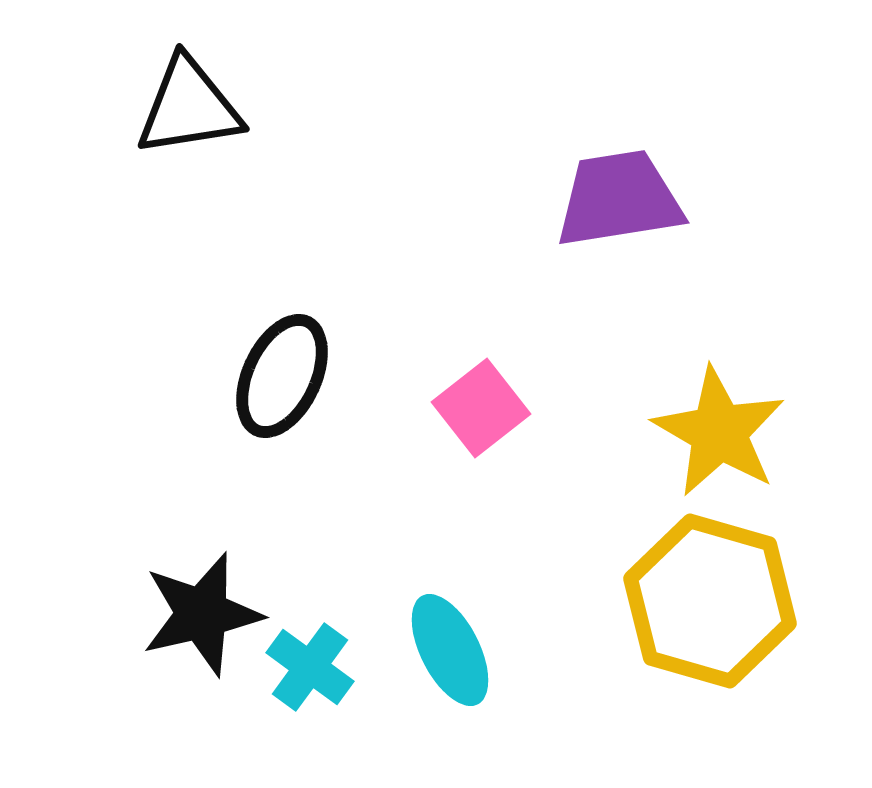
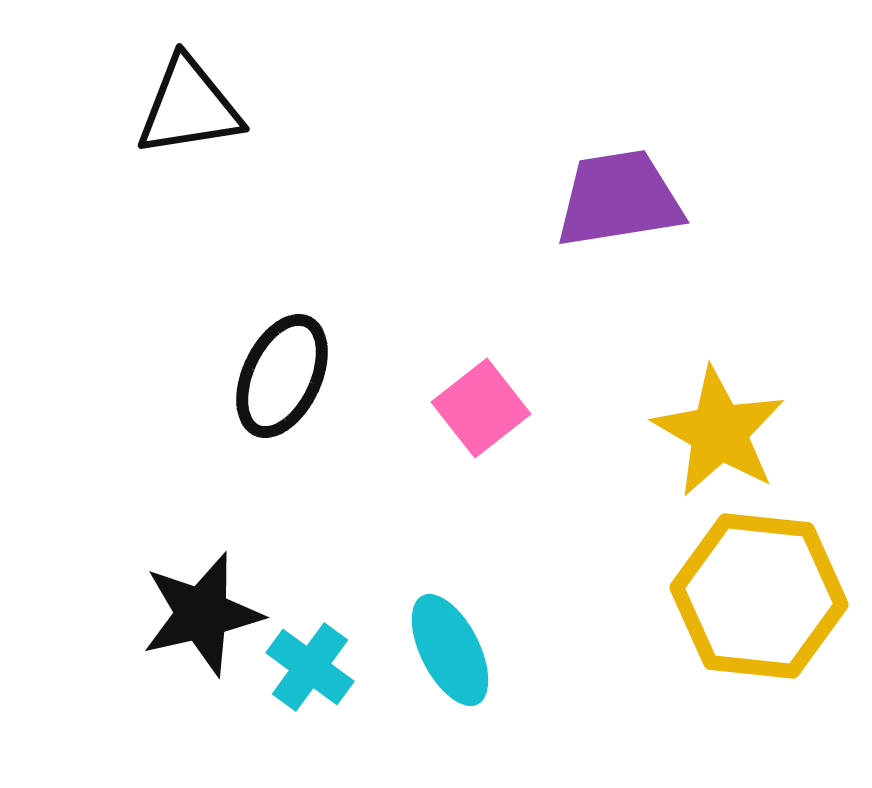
yellow hexagon: moved 49 px right, 5 px up; rotated 10 degrees counterclockwise
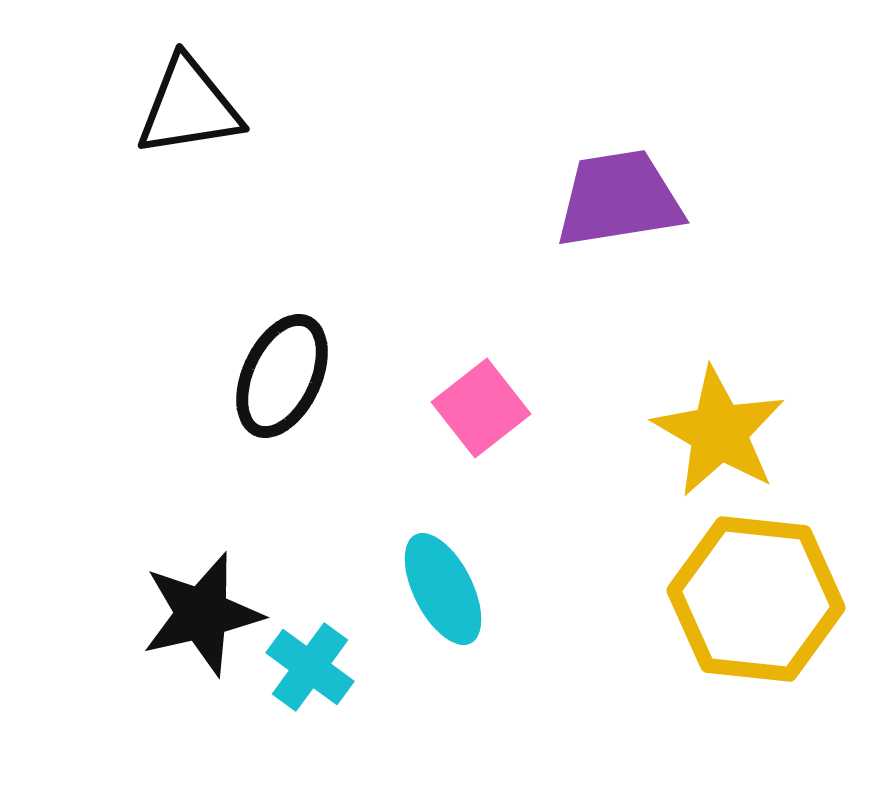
yellow hexagon: moved 3 px left, 3 px down
cyan ellipse: moved 7 px left, 61 px up
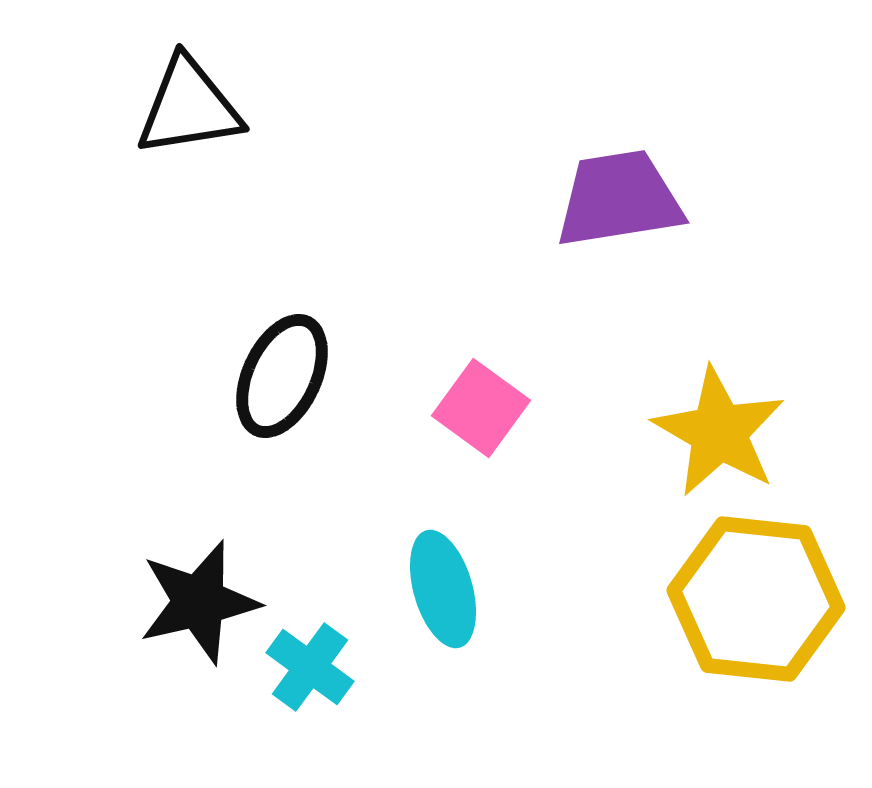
pink square: rotated 16 degrees counterclockwise
cyan ellipse: rotated 11 degrees clockwise
black star: moved 3 px left, 12 px up
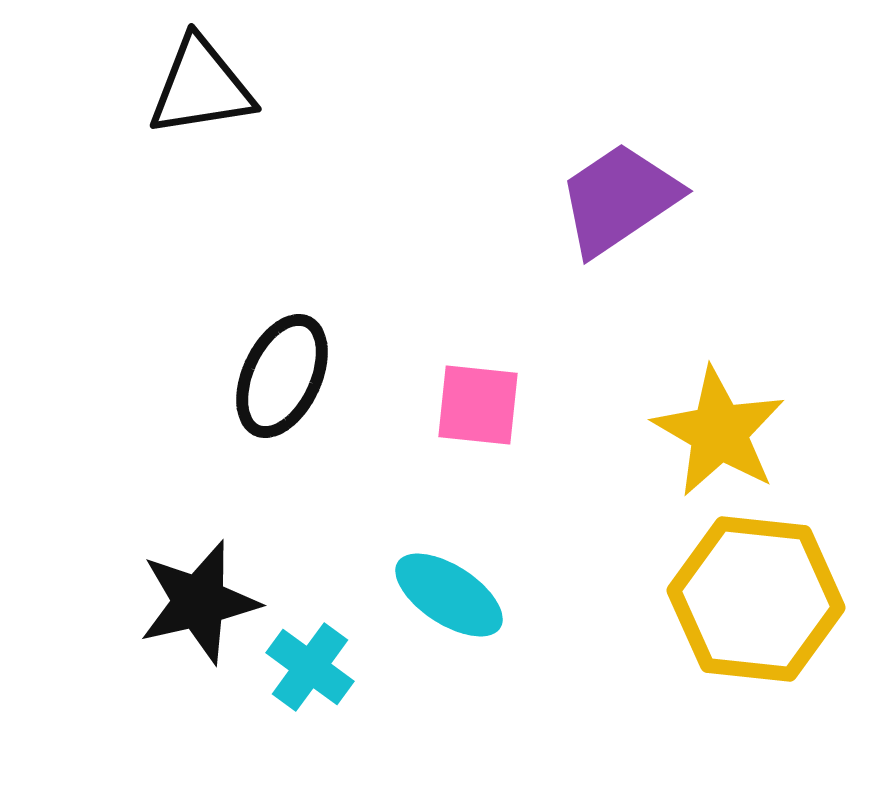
black triangle: moved 12 px right, 20 px up
purple trapezoid: rotated 25 degrees counterclockwise
pink square: moved 3 px left, 3 px up; rotated 30 degrees counterclockwise
cyan ellipse: moved 6 px right, 6 px down; rotated 41 degrees counterclockwise
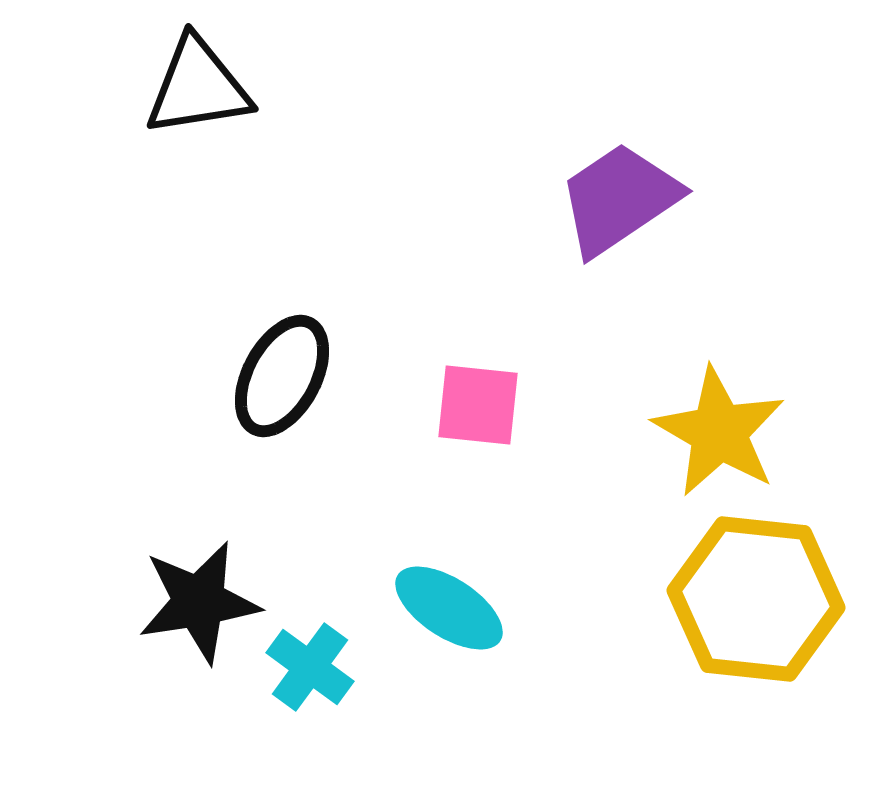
black triangle: moved 3 px left
black ellipse: rotated 3 degrees clockwise
cyan ellipse: moved 13 px down
black star: rotated 4 degrees clockwise
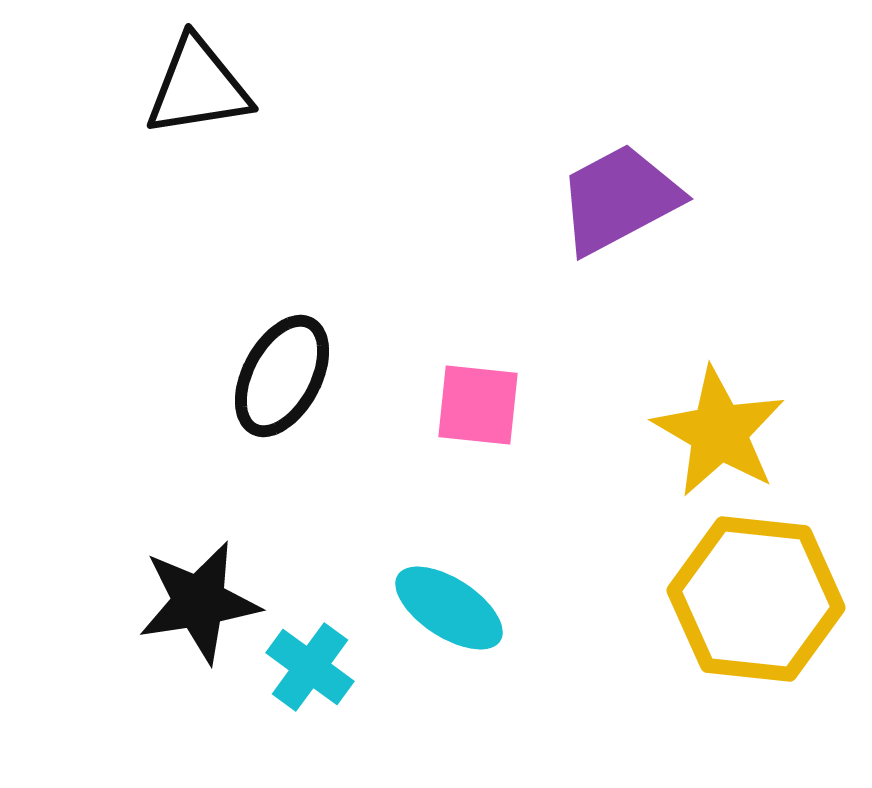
purple trapezoid: rotated 6 degrees clockwise
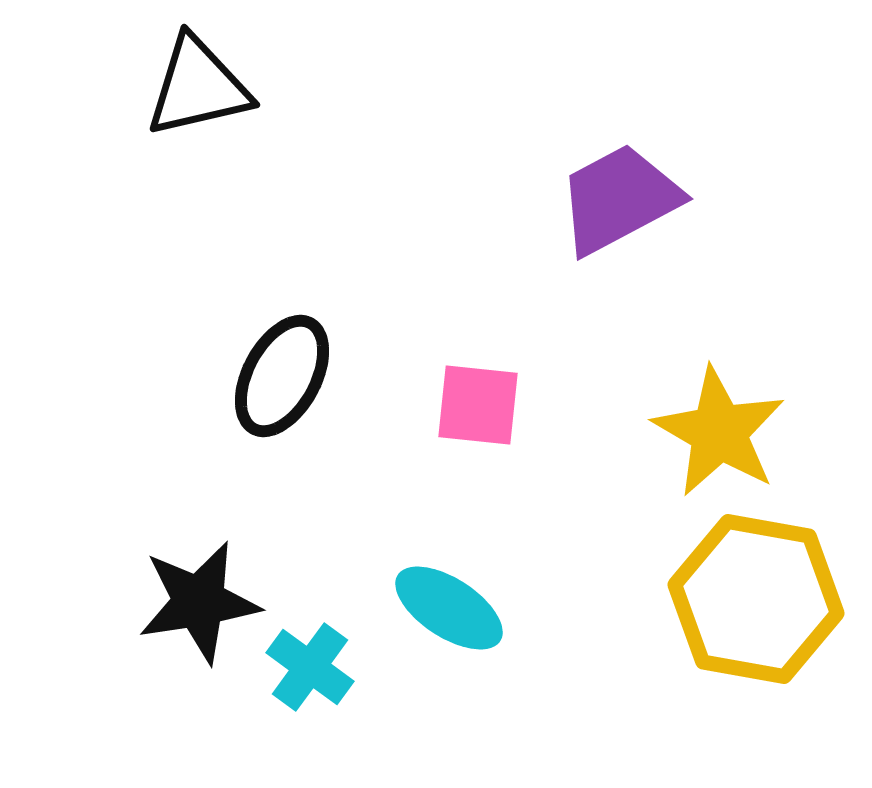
black triangle: rotated 4 degrees counterclockwise
yellow hexagon: rotated 4 degrees clockwise
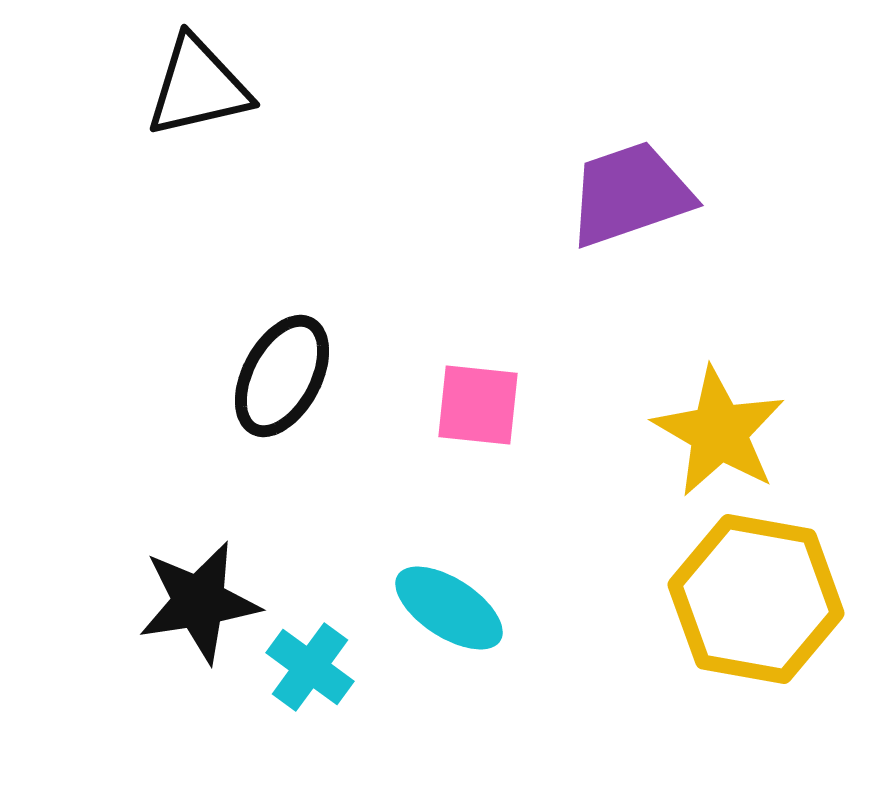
purple trapezoid: moved 11 px right, 5 px up; rotated 9 degrees clockwise
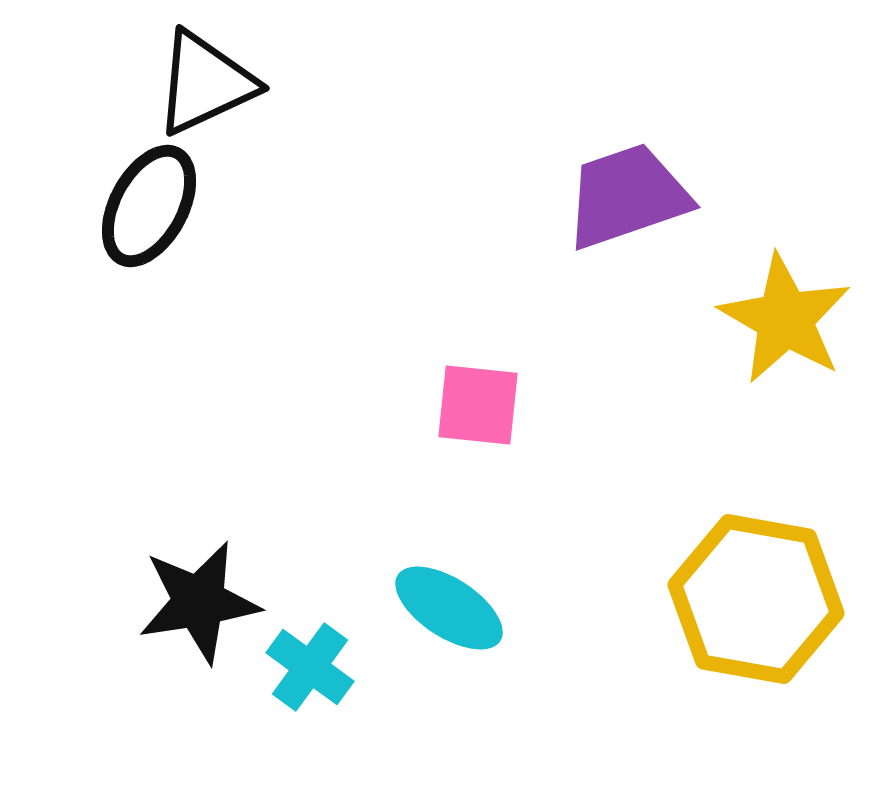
black triangle: moved 7 px right, 4 px up; rotated 12 degrees counterclockwise
purple trapezoid: moved 3 px left, 2 px down
black ellipse: moved 133 px left, 170 px up
yellow star: moved 66 px right, 113 px up
